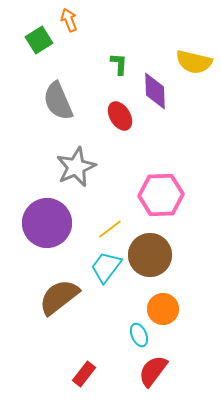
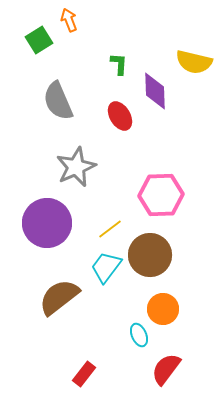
red semicircle: moved 13 px right, 2 px up
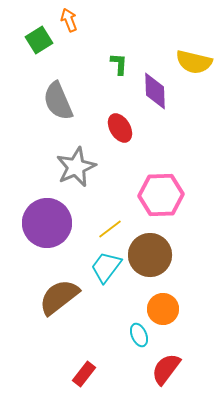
red ellipse: moved 12 px down
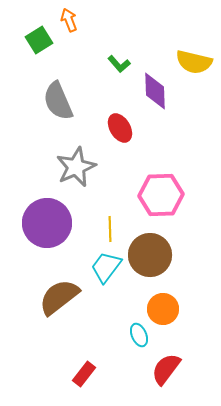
green L-shape: rotated 135 degrees clockwise
yellow line: rotated 55 degrees counterclockwise
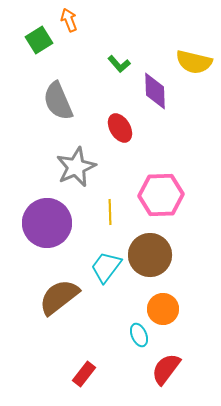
yellow line: moved 17 px up
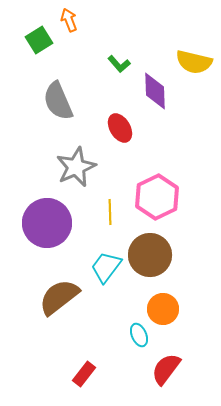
pink hexagon: moved 4 px left, 2 px down; rotated 24 degrees counterclockwise
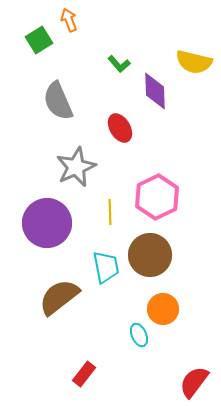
cyan trapezoid: rotated 132 degrees clockwise
red semicircle: moved 28 px right, 13 px down
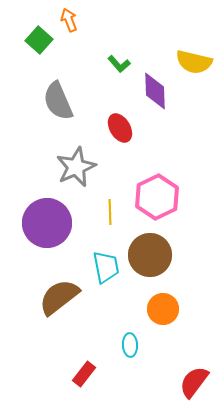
green square: rotated 16 degrees counterclockwise
cyan ellipse: moved 9 px left, 10 px down; rotated 20 degrees clockwise
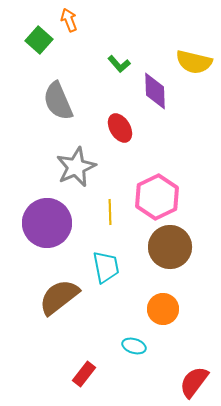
brown circle: moved 20 px right, 8 px up
cyan ellipse: moved 4 px right, 1 px down; rotated 70 degrees counterclockwise
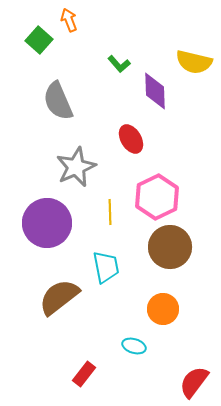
red ellipse: moved 11 px right, 11 px down
